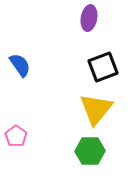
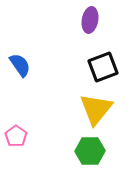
purple ellipse: moved 1 px right, 2 px down
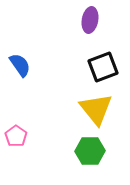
yellow triangle: rotated 18 degrees counterclockwise
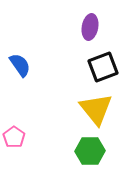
purple ellipse: moved 7 px down
pink pentagon: moved 2 px left, 1 px down
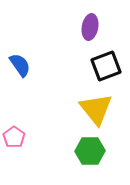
black square: moved 3 px right, 1 px up
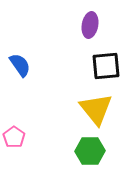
purple ellipse: moved 2 px up
black square: rotated 16 degrees clockwise
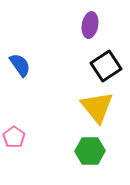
black square: rotated 28 degrees counterclockwise
yellow triangle: moved 1 px right, 2 px up
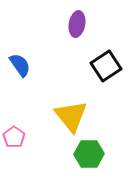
purple ellipse: moved 13 px left, 1 px up
yellow triangle: moved 26 px left, 9 px down
green hexagon: moved 1 px left, 3 px down
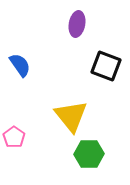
black square: rotated 36 degrees counterclockwise
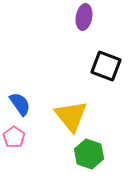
purple ellipse: moved 7 px right, 7 px up
blue semicircle: moved 39 px down
green hexagon: rotated 20 degrees clockwise
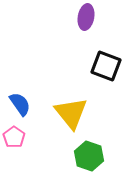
purple ellipse: moved 2 px right
yellow triangle: moved 3 px up
green hexagon: moved 2 px down
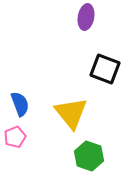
black square: moved 1 px left, 3 px down
blue semicircle: rotated 15 degrees clockwise
pink pentagon: moved 1 px right; rotated 15 degrees clockwise
